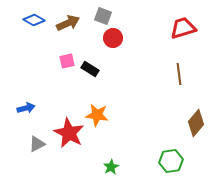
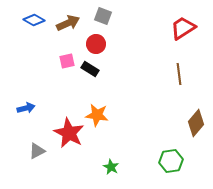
red trapezoid: rotated 16 degrees counterclockwise
red circle: moved 17 px left, 6 px down
gray triangle: moved 7 px down
green star: rotated 14 degrees counterclockwise
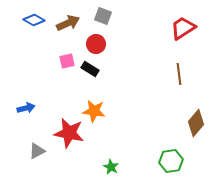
orange star: moved 3 px left, 4 px up
red star: rotated 16 degrees counterclockwise
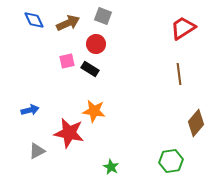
blue diamond: rotated 35 degrees clockwise
blue arrow: moved 4 px right, 2 px down
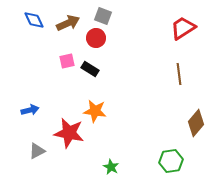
red circle: moved 6 px up
orange star: moved 1 px right
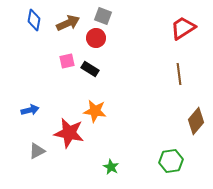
blue diamond: rotated 35 degrees clockwise
brown diamond: moved 2 px up
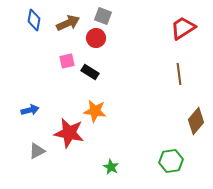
black rectangle: moved 3 px down
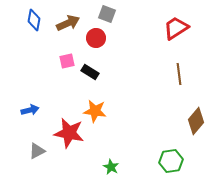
gray square: moved 4 px right, 2 px up
red trapezoid: moved 7 px left
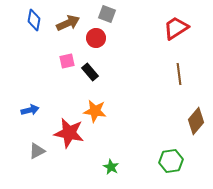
black rectangle: rotated 18 degrees clockwise
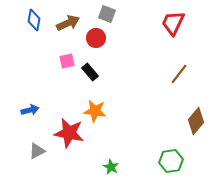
red trapezoid: moved 3 px left, 5 px up; rotated 32 degrees counterclockwise
brown line: rotated 45 degrees clockwise
